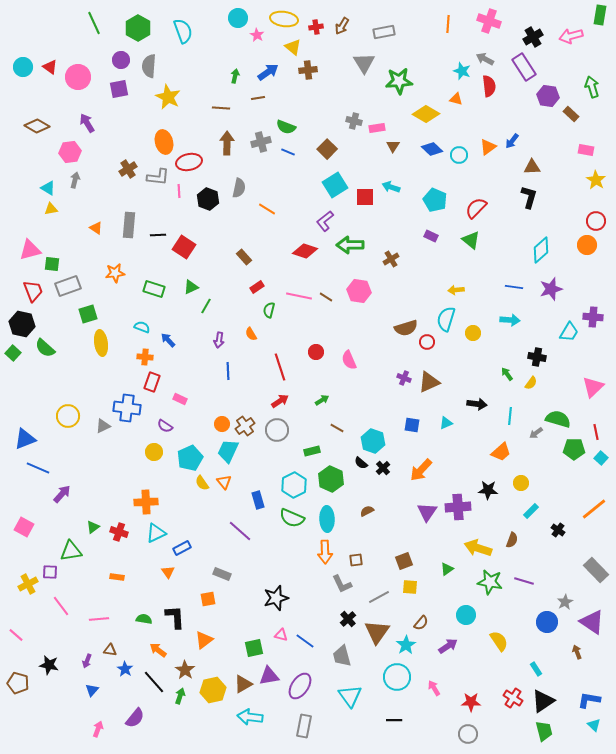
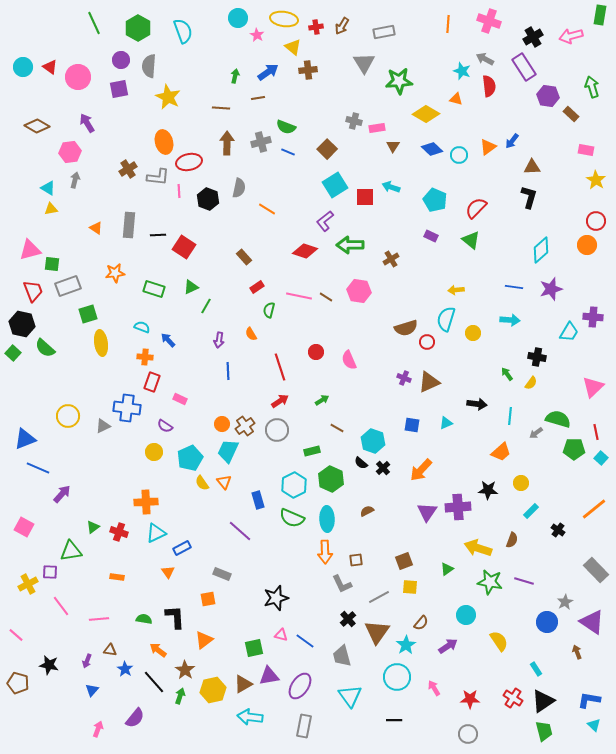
red star at (471, 702): moved 1 px left, 3 px up
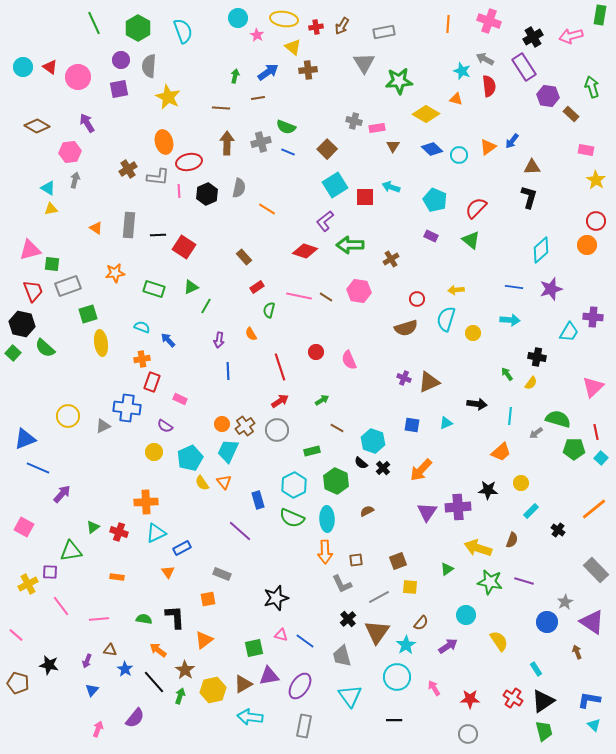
black hexagon at (208, 199): moved 1 px left, 5 px up; rotated 15 degrees clockwise
red circle at (427, 342): moved 10 px left, 43 px up
orange cross at (145, 357): moved 3 px left, 2 px down; rotated 14 degrees counterclockwise
green hexagon at (331, 479): moved 5 px right, 2 px down
brown square at (404, 561): moved 6 px left
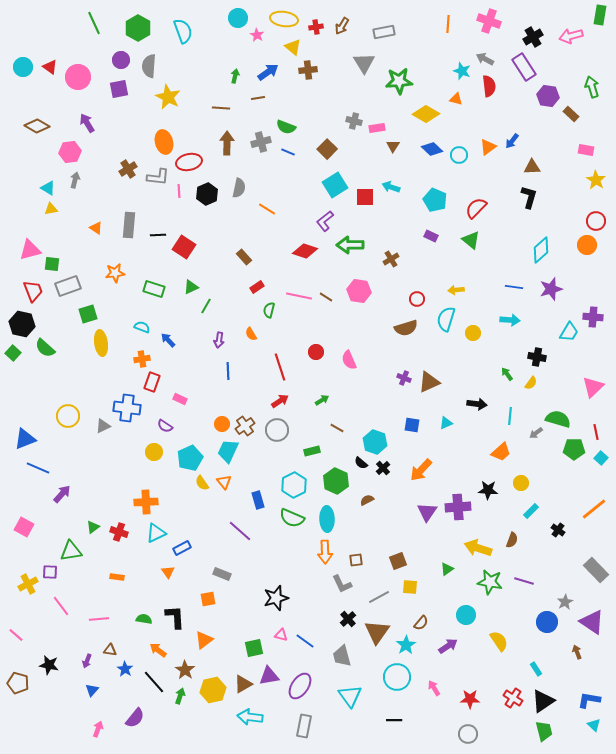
cyan hexagon at (373, 441): moved 2 px right, 1 px down
brown semicircle at (367, 511): moved 11 px up
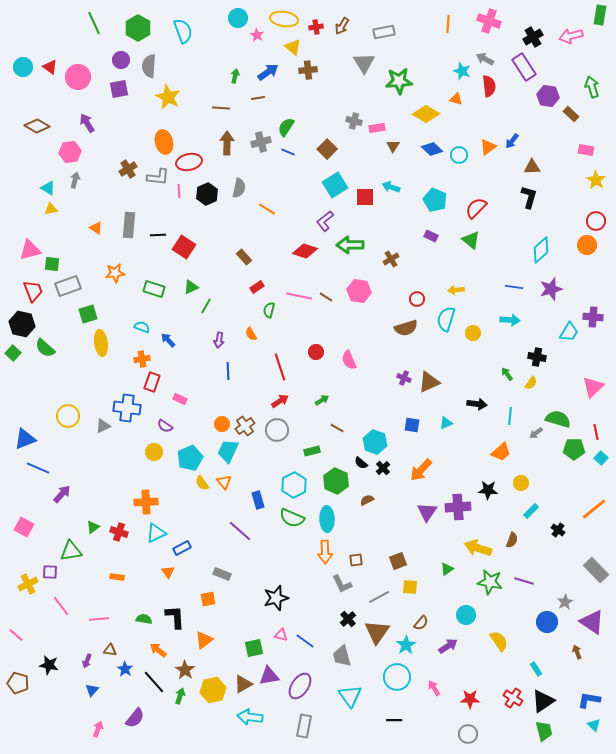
green semicircle at (286, 127): rotated 102 degrees clockwise
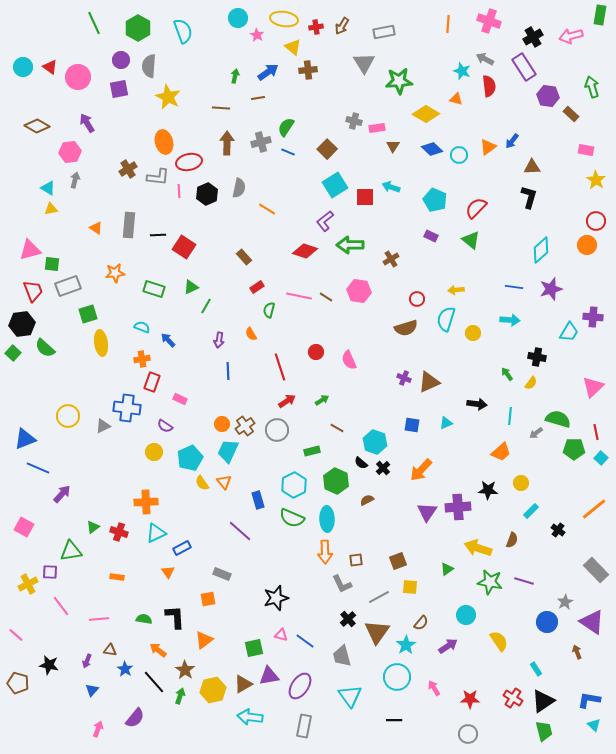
black hexagon at (22, 324): rotated 20 degrees counterclockwise
red arrow at (280, 401): moved 7 px right
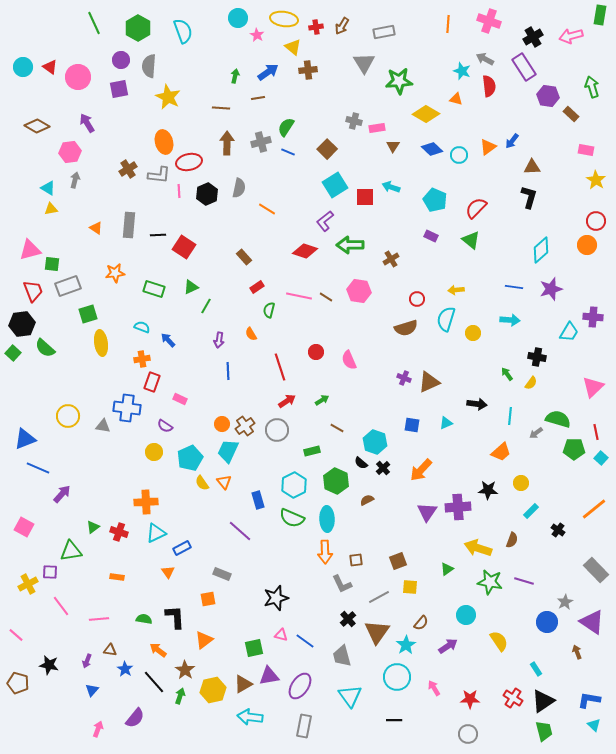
gray L-shape at (158, 177): moved 1 px right, 2 px up
gray triangle at (103, 426): rotated 35 degrees clockwise
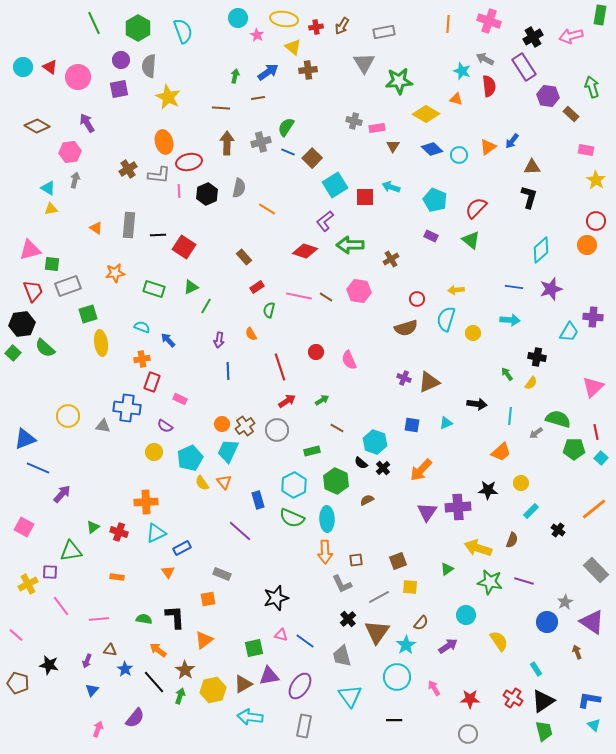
brown square at (327, 149): moved 15 px left, 9 px down
